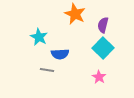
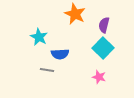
purple semicircle: moved 1 px right
pink star: rotated 16 degrees counterclockwise
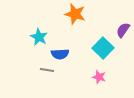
orange star: rotated 10 degrees counterclockwise
purple semicircle: moved 19 px right, 5 px down; rotated 21 degrees clockwise
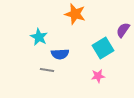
cyan square: rotated 15 degrees clockwise
pink star: moved 1 px left, 1 px up; rotated 24 degrees counterclockwise
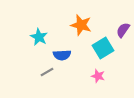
orange star: moved 6 px right, 11 px down
blue semicircle: moved 2 px right, 1 px down
gray line: moved 2 px down; rotated 40 degrees counterclockwise
pink star: rotated 24 degrees clockwise
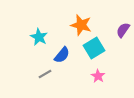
cyan square: moved 9 px left
blue semicircle: rotated 48 degrees counterclockwise
gray line: moved 2 px left, 2 px down
pink star: rotated 16 degrees clockwise
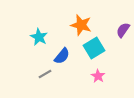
blue semicircle: moved 1 px down
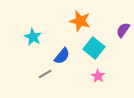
orange star: moved 1 px left, 4 px up
cyan star: moved 6 px left
cyan square: rotated 20 degrees counterclockwise
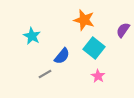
orange star: moved 4 px right, 1 px up
cyan star: moved 1 px left, 1 px up
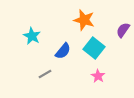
blue semicircle: moved 1 px right, 5 px up
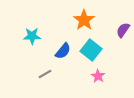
orange star: rotated 20 degrees clockwise
cyan star: rotated 30 degrees counterclockwise
cyan square: moved 3 px left, 2 px down
